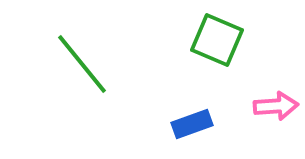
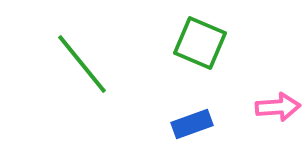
green square: moved 17 px left, 3 px down
pink arrow: moved 2 px right, 1 px down
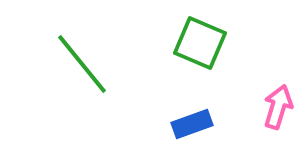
pink arrow: rotated 69 degrees counterclockwise
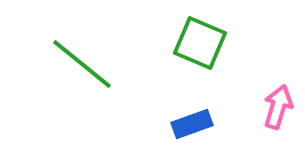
green line: rotated 12 degrees counterclockwise
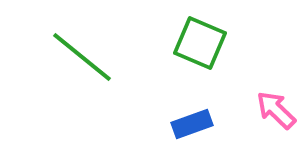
green line: moved 7 px up
pink arrow: moved 2 px left, 3 px down; rotated 63 degrees counterclockwise
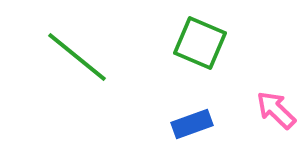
green line: moved 5 px left
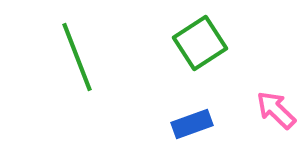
green square: rotated 34 degrees clockwise
green line: rotated 30 degrees clockwise
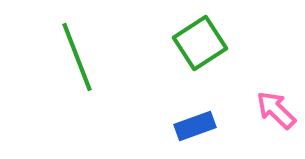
blue rectangle: moved 3 px right, 2 px down
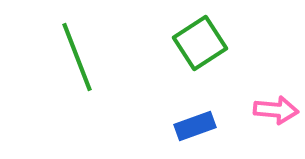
pink arrow: rotated 141 degrees clockwise
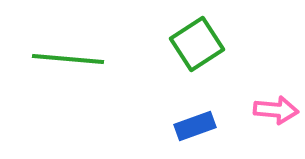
green square: moved 3 px left, 1 px down
green line: moved 9 px left, 2 px down; rotated 64 degrees counterclockwise
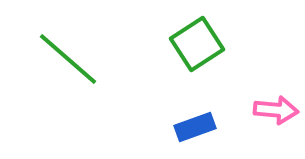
green line: rotated 36 degrees clockwise
blue rectangle: moved 1 px down
